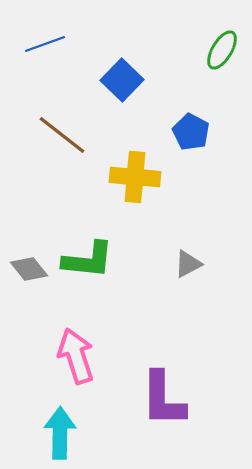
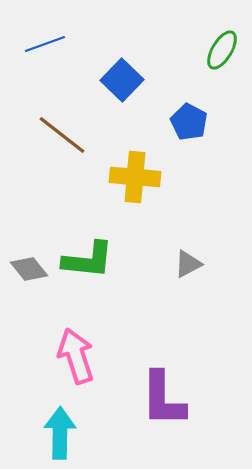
blue pentagon: moved 2 px left, 10 px up
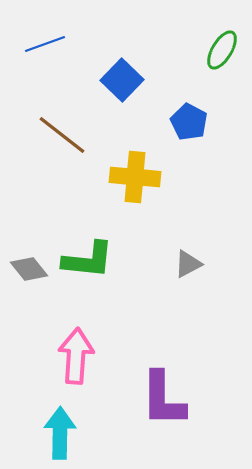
pink arrow: rotated 22 degrees clockwise
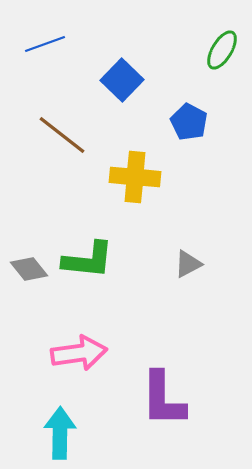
pink arrow: moved 3 px right, 3 px up; rotated 78 degrees clockwise
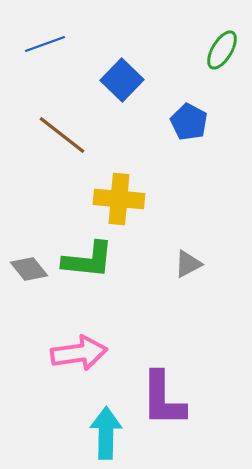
yellow cross: moved 16 px left, 22 px down
cyan arrow: moved 46 px right
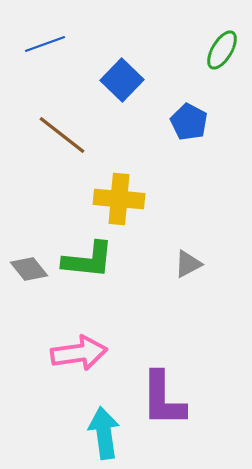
cyan arrow: moved 2 px left; rotated 9 degrees counterclockwise
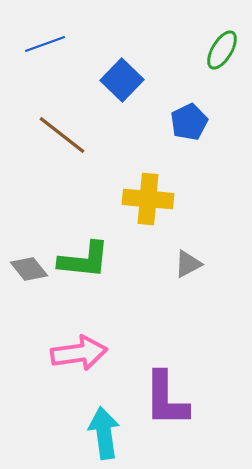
blue pentagon: rotated 18 degrees clockwise
yellow cross: moved 29 px right
green L-shape: moved 4 px left
purple L-shape: moved 3 px right
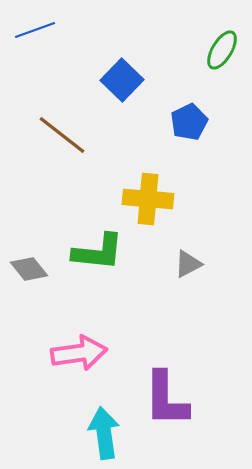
blue line: moved 10 px left, 14 px up
green L-shape: moved 14 px right, 8 px up
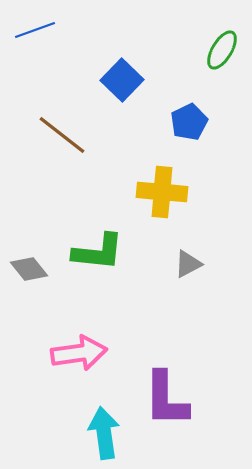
yellow cross: moved 14 px right, 7 px up
